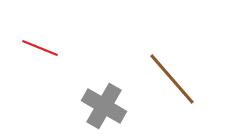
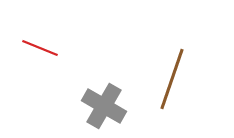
brown line: rotated 60 degrees clockwise
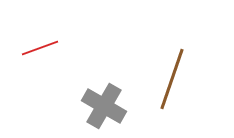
red line: rotated 42 degrees counterclockwise
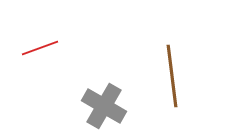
brown line: moved 3 px up; rotated 26 degrees counterclockwise
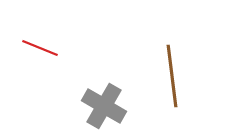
red line: rotated 42 degrees clockwise
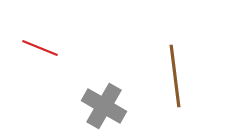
brown line: moved 3 px right
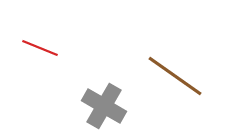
brown line: rotated 48 degrees counterclockwise
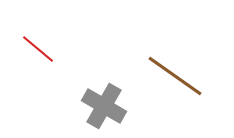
red line: moved 2 px left, 1 px down; rotated 18 degrees clockwise
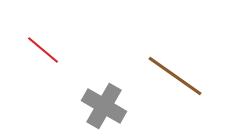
red line: moved 5 px right, 1 px down
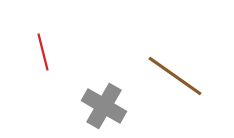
red line: moved 2 px down; rotated 36 degrees clockwise
